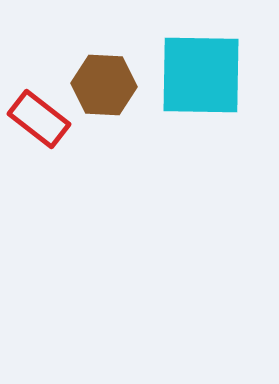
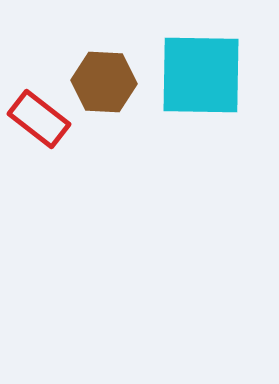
brown hexagon: moved 3 px up
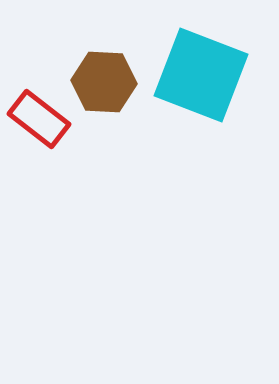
cyan square: rotated 20 degrees clockwise
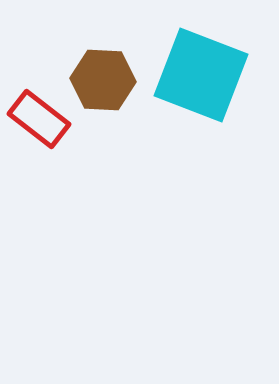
brown hexagon: moved 1 px left, 2 px up
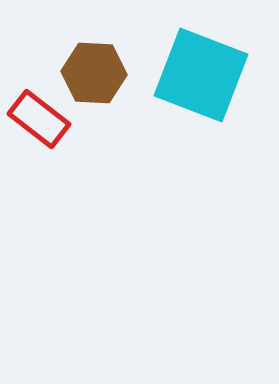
brown hexagon: moved 9 px left, 7 px up
